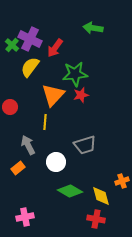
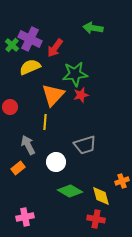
yellow semicircle: rotated 30 degrees clockwise
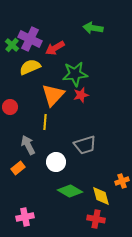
red arrow: rotated 24 degrees clockwise
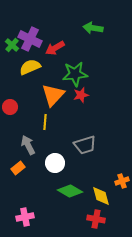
white circle: moved 1 px left, 1 px down
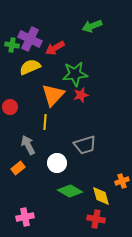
green arrow: moved 1 px left, 2 px up; rotated 30 degrees counterclockwise
green cross: rotated 32 degrees counterclockwise
white circle: moved 2 px right
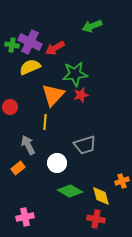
purple cross: moved 3 px down
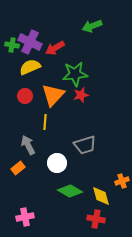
red circle: moved 15 px right, 11 px up
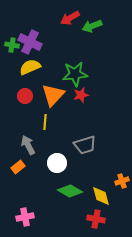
red arrow: moved 15 px right, 30 px up
orange rectangle: moved 1 px up
